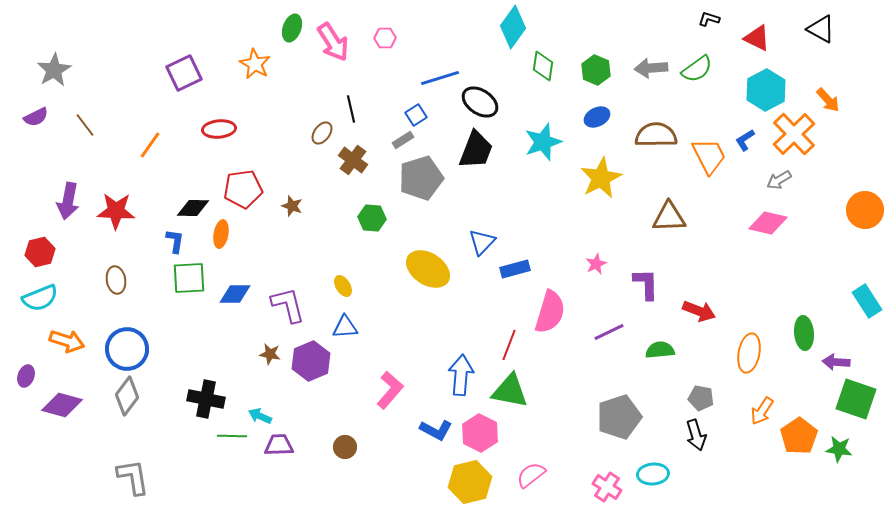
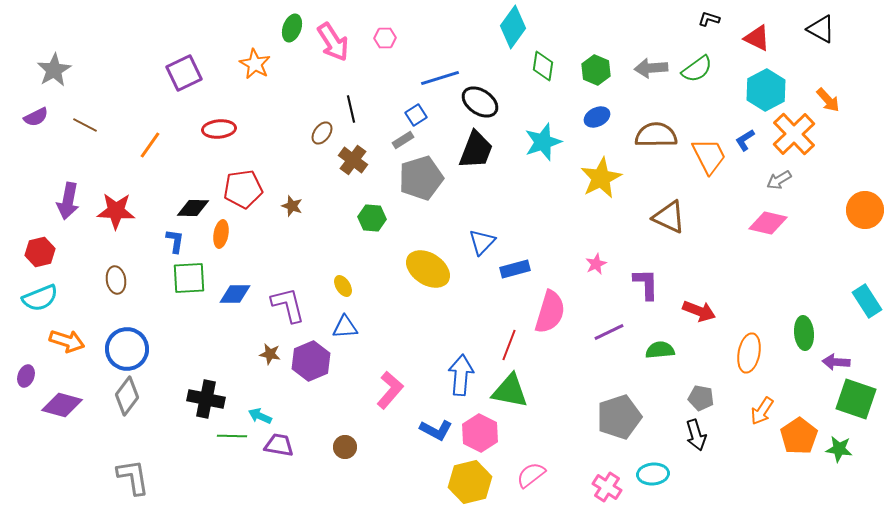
brown line at (85, 125): rotated 25 degrees counterclockwise
brown triangle at (669, 217): rotated 27 degrees clockwise
purple trapezoid at (279, 445): rotated 12 degrees clockwise
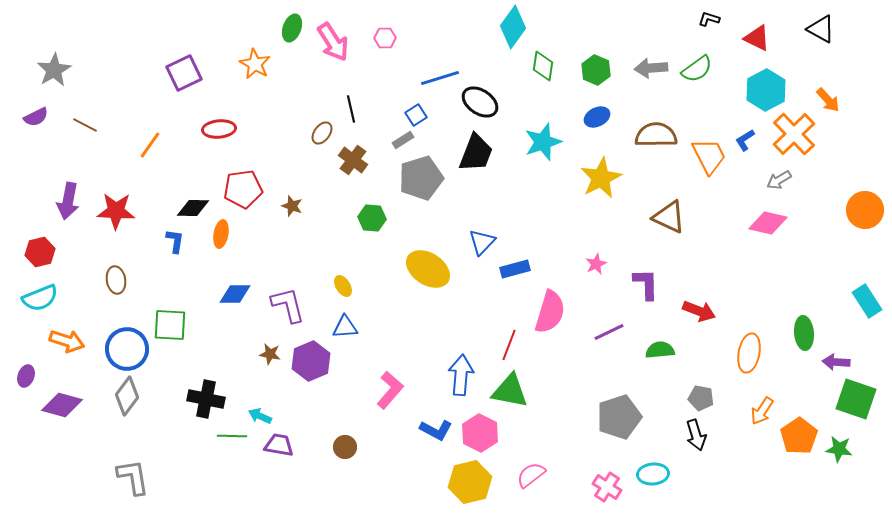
black trapezoid at (476, 150): moved 3 px down
green square at (189, 278): moved 19 px left, 47 px down; rotated 6 degrees clockwise
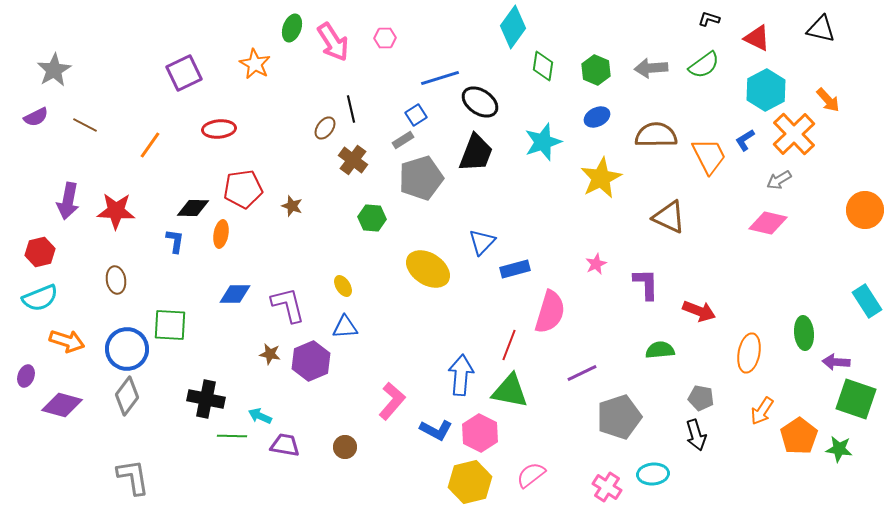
black triangle at (821, 29): rotated 16 degrees counterclockwise
green semicircle at (697, 69): moved 7 px right, 4 px up
brown ellipse at (322, 133): moved 3 px right, 5 px up
purple line at (609, 332): moved 27 px left, 41 px down
pink L-shape at (390, 390): moved 2 px right, 11 px down
purple trapezoid at (279, 445): moved 6 px right
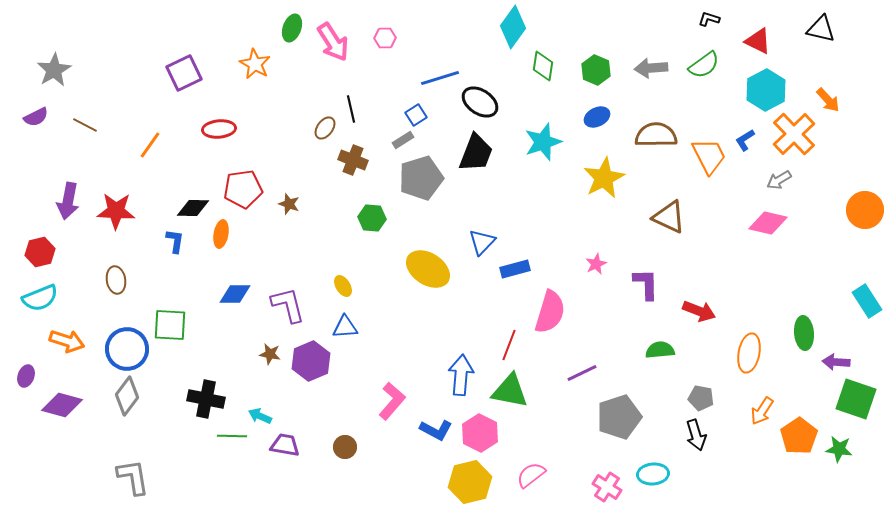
red triangle at (757, 38): moved 1 px right, 3 px down
brown cross at (353, 160): rotated 16 degrees counterclockwise
yellow star at (601, 178): moved 3 px right
brown star at (292, 206): moved 3 px left, 2 px up
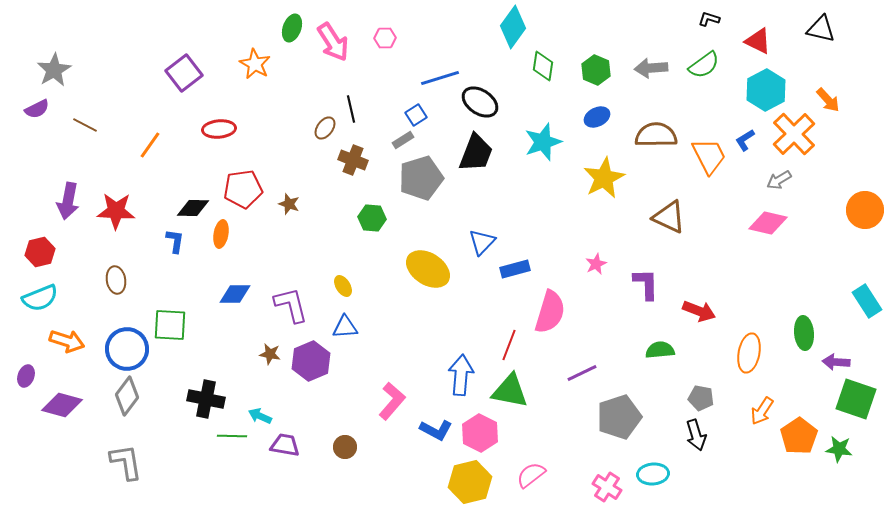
purple square at (184, 73): rotated 12 degrees counterclockwise
purple semicircle at (36, 117): moved 1 px right, 8 px up
purple L-shape at (288, 305): moved 3 px right
gray L-shape at (133, 477): moved 7 px left, 15 px up
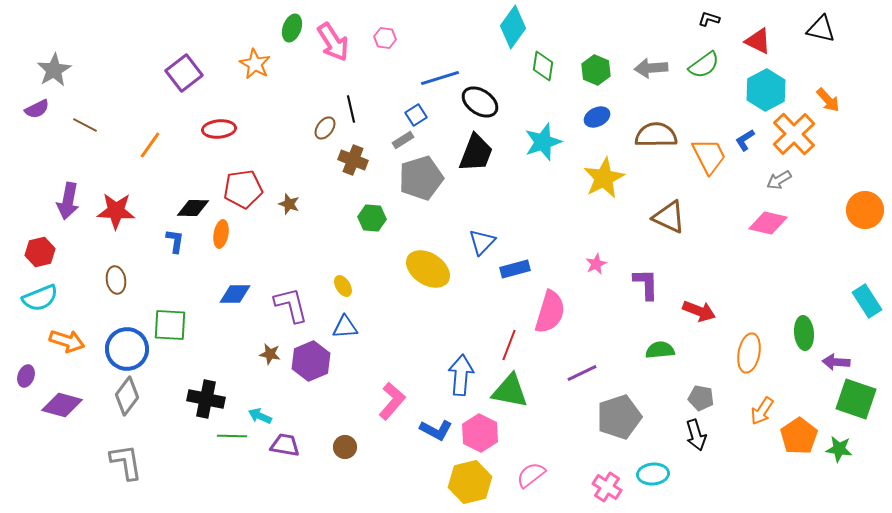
pink hexagon at (385, 38): rotated 10 degrees clockwise
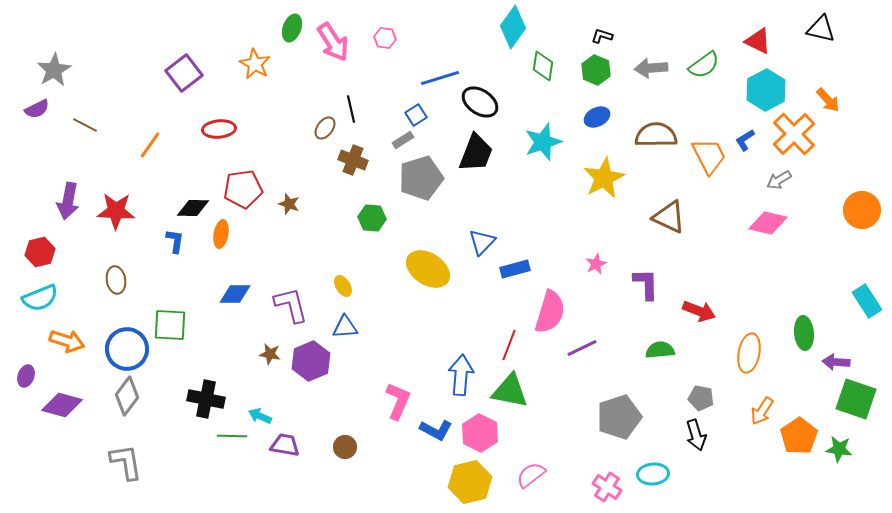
black L-shape at (709, 19): moved 107 px left, 17 px down
orange circle at (865, 210): moved 3 px left
purple line at (582, 373): moved 25 px up
pink L-shape at (392, 401): moved 6 px right; rotated 18 degrees counterclockwise
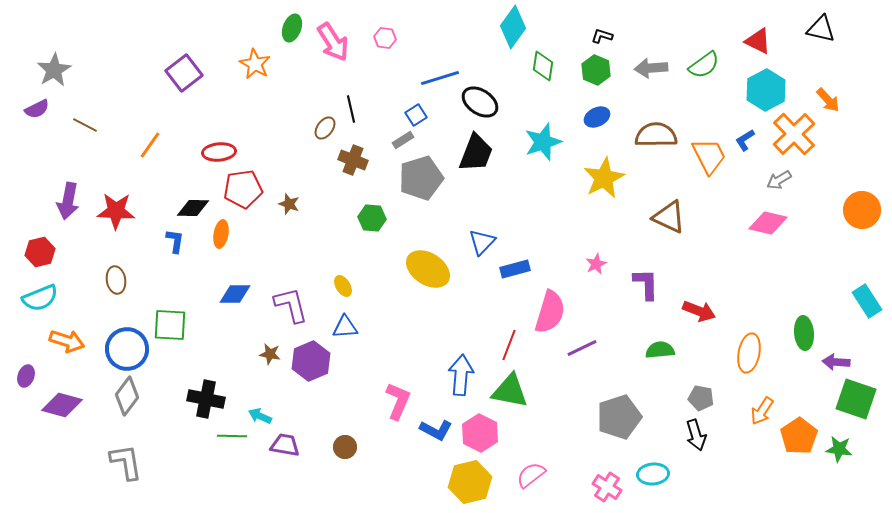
red ellipse at (219, 129): moved 23 px down
